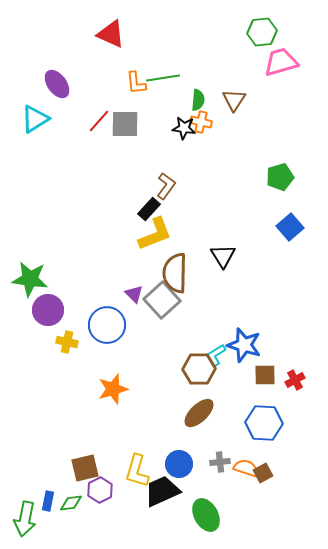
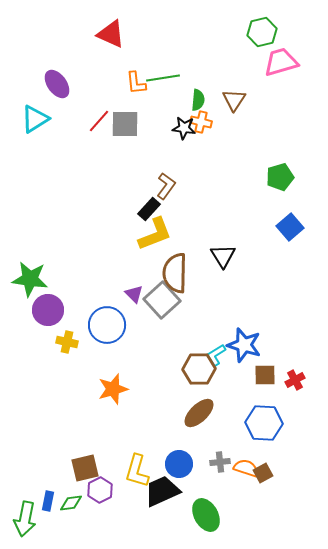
green hexagon at (262, 32): rotated 8 degrees counterclockwise
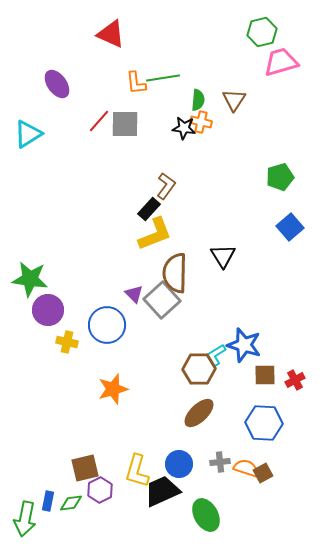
cyan triangle at (35, 119): moved 7 px left, 15 px down
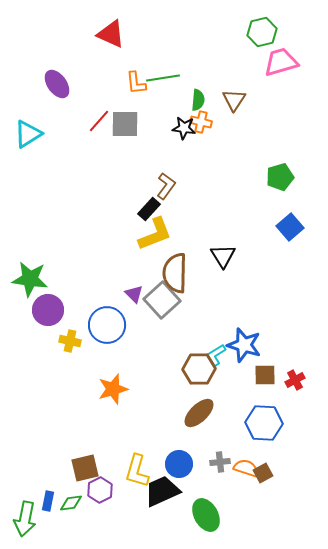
yellow cross at (67, 342): moved 3 px right, 1 px up
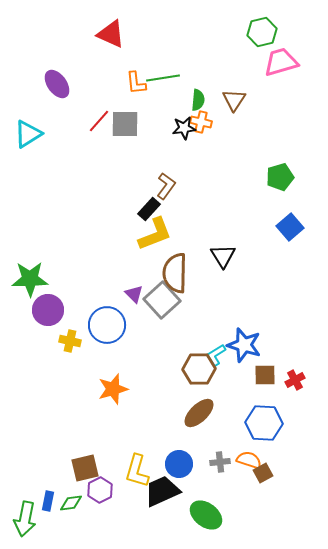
black star at (184, 128): rotated 15 degrees counterclockwise
green star at (30, 279): rotated 9 degrees counterclockwise
orange semicircle at (246, 468): moved 3 px right, 8 px up
green ellipse at (206, 515): rotated 24 degrees counterclockwise
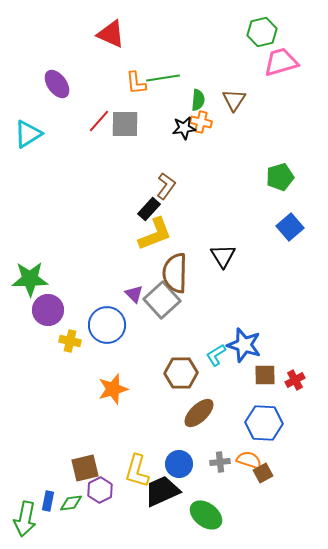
brown hexagon at (199, 369): moved 18 px left, 4 px down
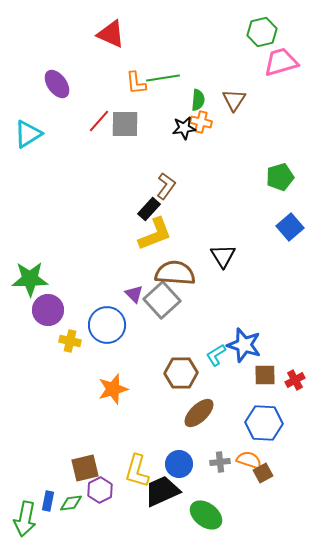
brown semicircle at (175, 273): rotated 93 degrees clockwise
